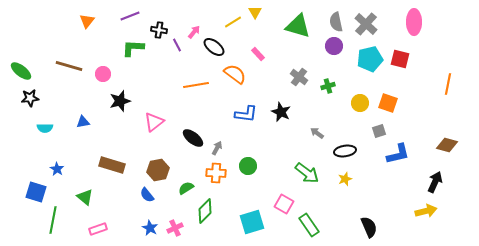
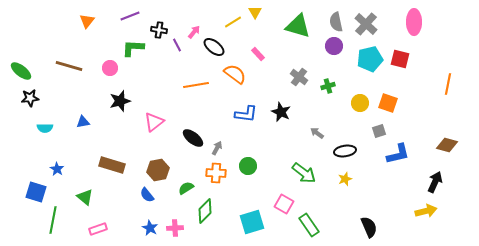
pink circle at (103, 74): moved 7 px right, 6 px up
green arrow at (307, 173): moved 3 px left
pink cross at (175, 228): rotated 21 degrees clockwise
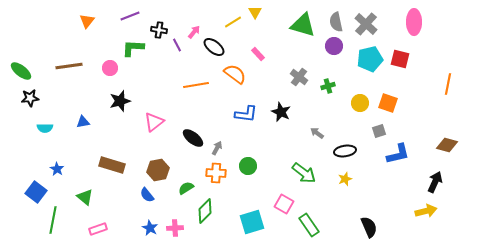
green triangle at (298, 26): moved 5 px right, 1 px up
brown line at (69, 66): rotated 24 degrees counterclockwise
blue square at (36, 192): rotated 20 degrees clockwise
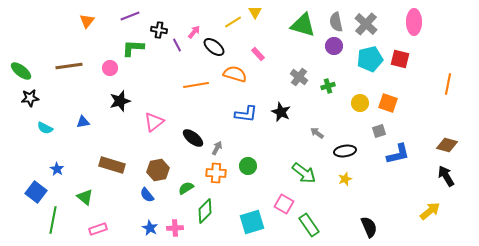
orange semicircle at (235, 74): rotated 20 degrees counterclockwise
cyan semicircle at (45, 128): rotated 28 degrees clockwise
black arrow at (435, 182): moved 11 px right, 6 px up; rotated 55 degrees counterclockwise
yellow arrow at (426, 211): moved 4 px right; rotated 25 degrees counterclockwise
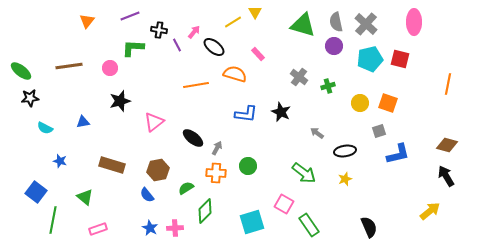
blue star at (57, 169): moved 3 px right, 8 px up; rotated 16 degrees counterclockwise
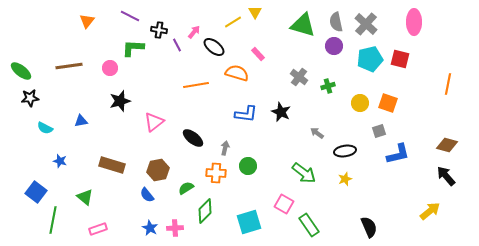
purple line at (130, 16): rotated 48 degrees clockwise
orange semicircle at (235, 74): moved 2 px right, 1 px up
blue triangle at (83, 122): moved 2 px left, 1 px up
gray arrow at (217, 148): moved 8 px right; rotated 16 degrees counterclockwise
black arrow at (446, 176): rotated 10 degrees counterclockwise
cyan square at (252, 222): moved 3 px left
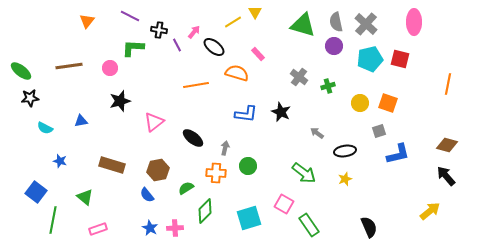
cyan square at (249, 222): moved 4 px up
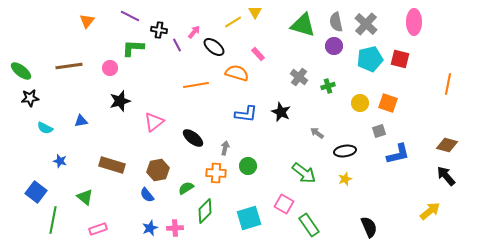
blue star at (150, 228): rotated 21 degrees clockwise
